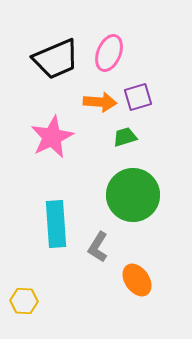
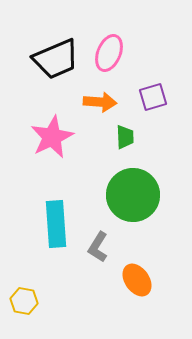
purple square: moved 15 px right
green trapezoid: rotated 105 degrees clockwise
yellow hexagon: rotated 8 degrees clockwise
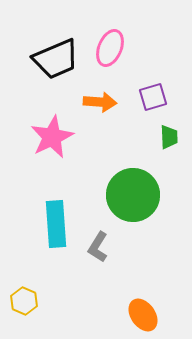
pink ellipse: moved 1 px right, 5 px up
green trapezoid: moved 44 px right
orange ellipse: moved 6 px right, 35 px down
yellow hexagon: rotated 12 degrees clockwise
